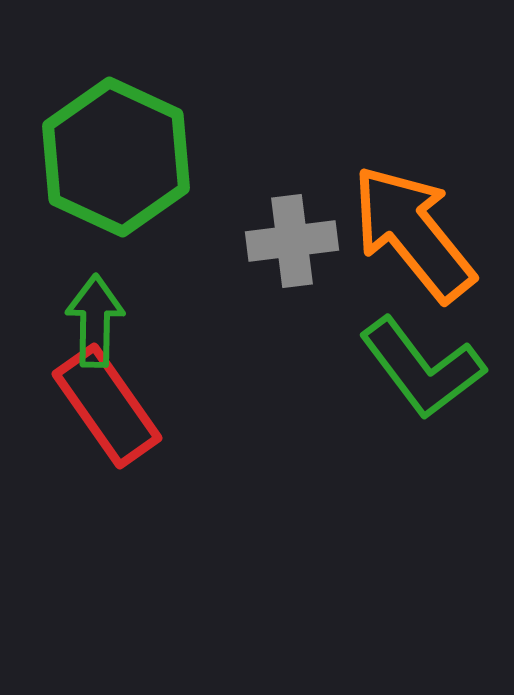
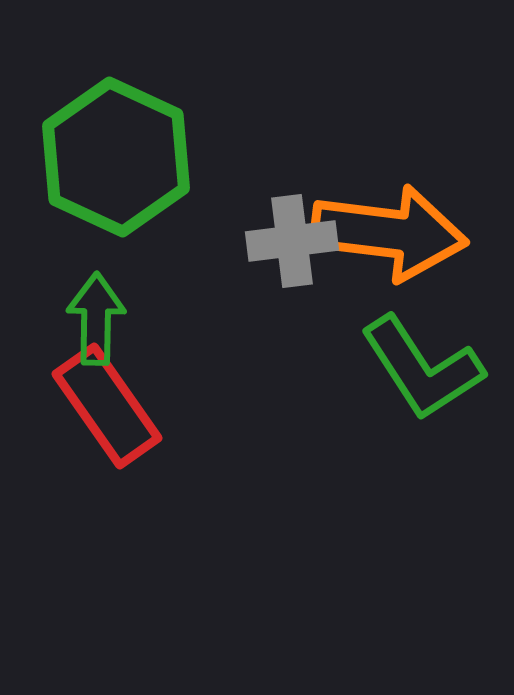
orange arrow: moved 24 px left; rotated 136 degrees clockwise
green arrow: moved 1 px right, 2 px up
green L-shape: rotated 4 degrees clockwise
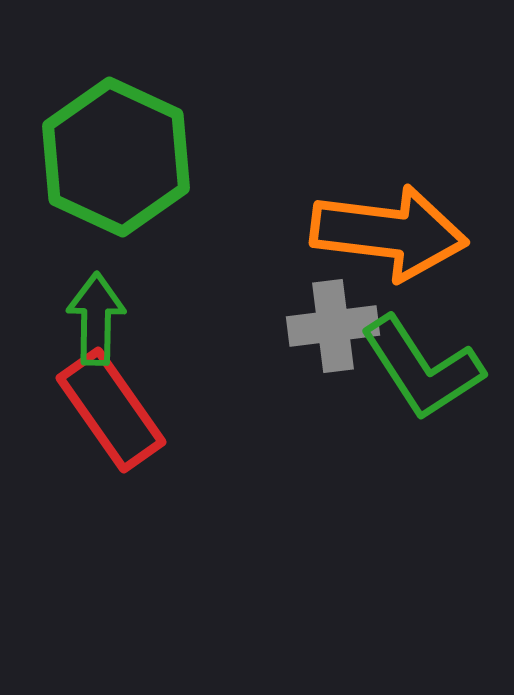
gray cross: moved 41 px right, 85 px down
red rectangle: moved 4 px right, 4 px down
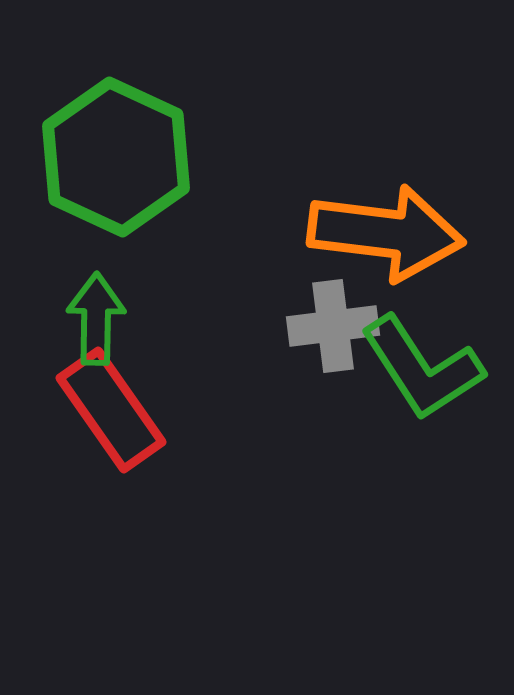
orange arrow: moved 3 px left
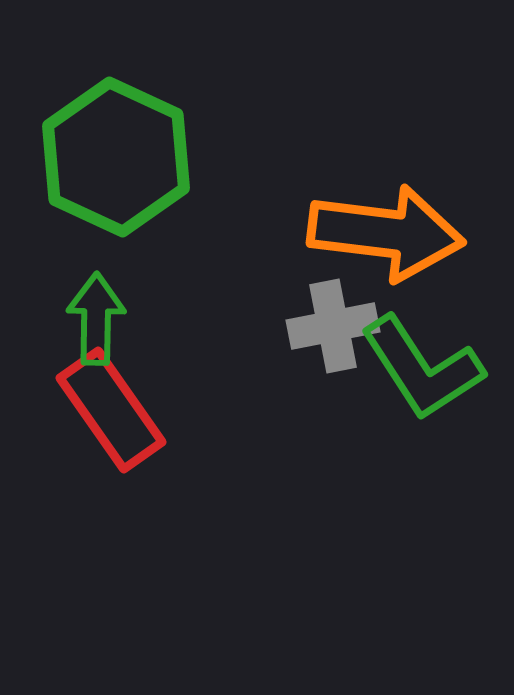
gray cross: rotated 4 degrees counterclockwise
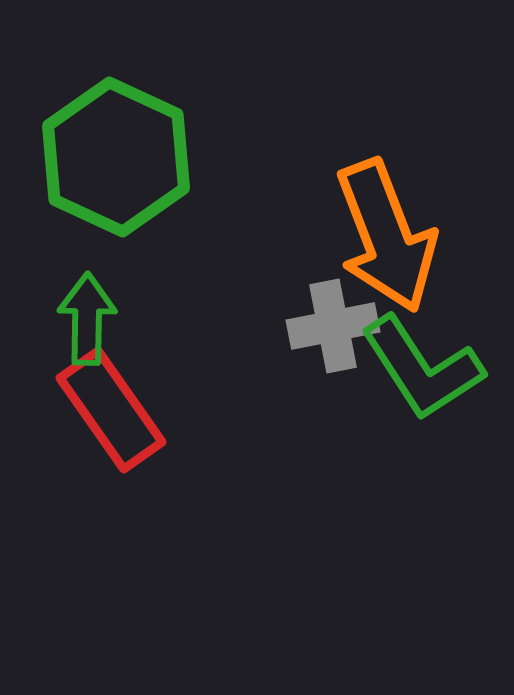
orange arrow: moved 3 px down; rotated 62 degrees clockwise
green arrow: moved 9 px left
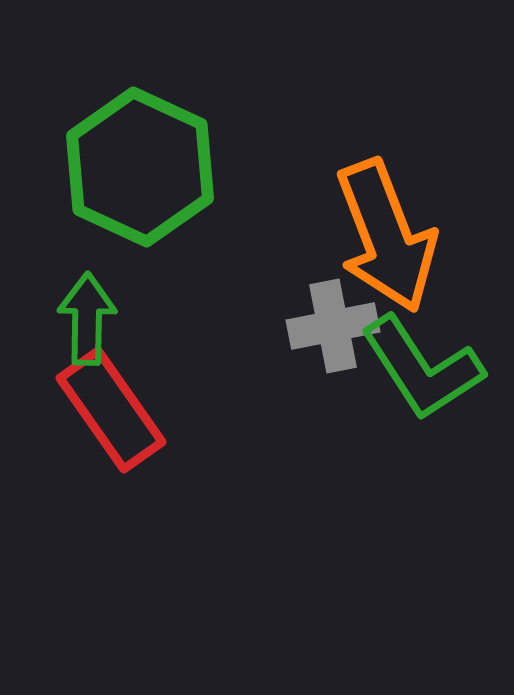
green hexagon: moved 24 px right, 10 px down
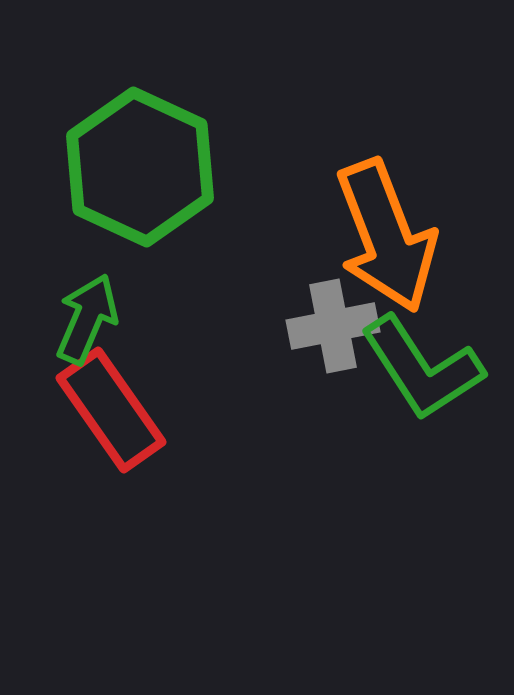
green arrow: rotated 22 degrees clockwise
